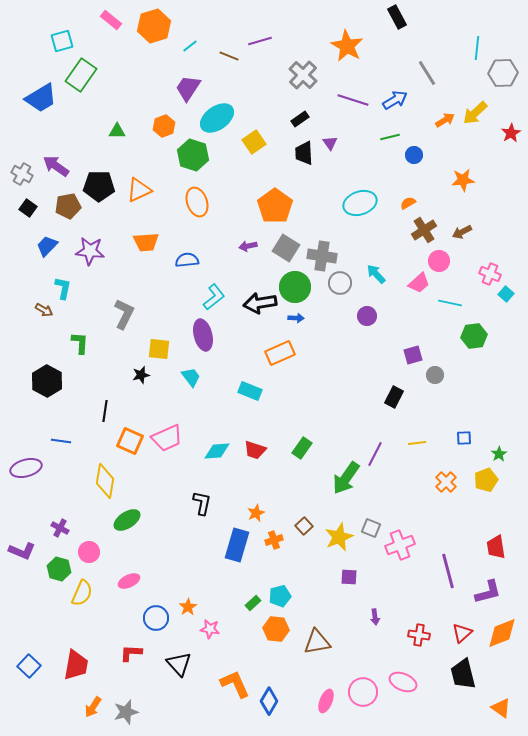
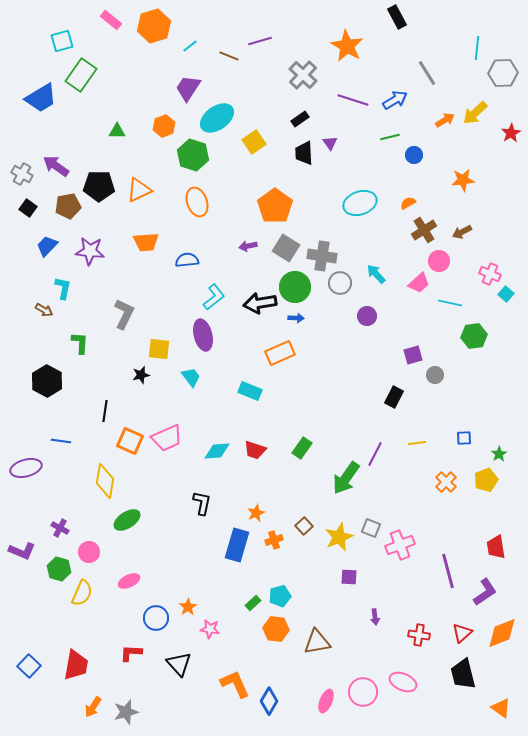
purple L-shape at (488, 592): moved 3 px left; rotated 20 degrees counterclockwise
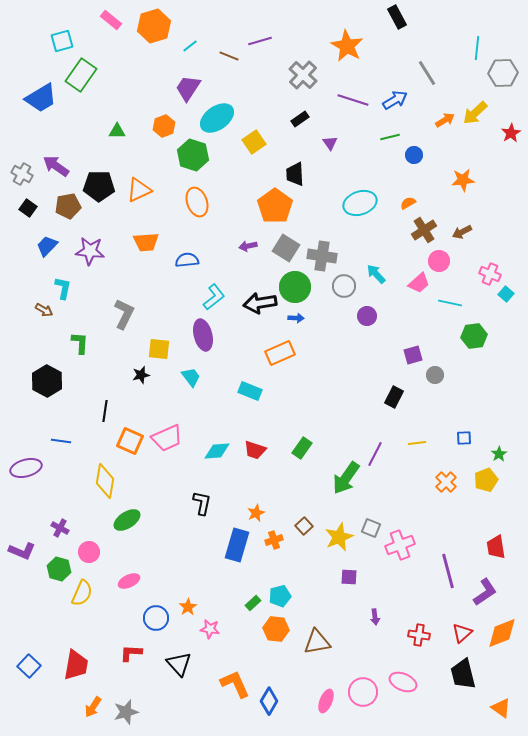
black trapezoid at (304, 153): moved 9 px left, 21 px down
gray circle at (340, 283): moved 4 px right, 3 px down
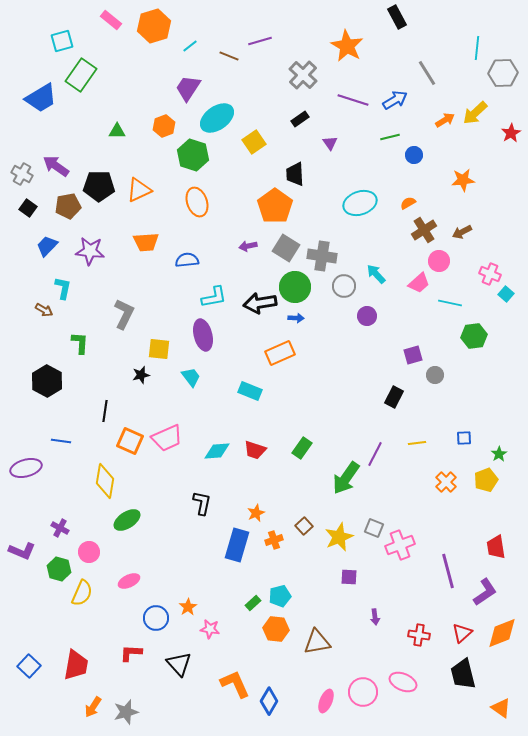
cyan L-shape at (214, 297): rotated 28 degrees clockwise
gray square at (371, 528): moved 3 px right
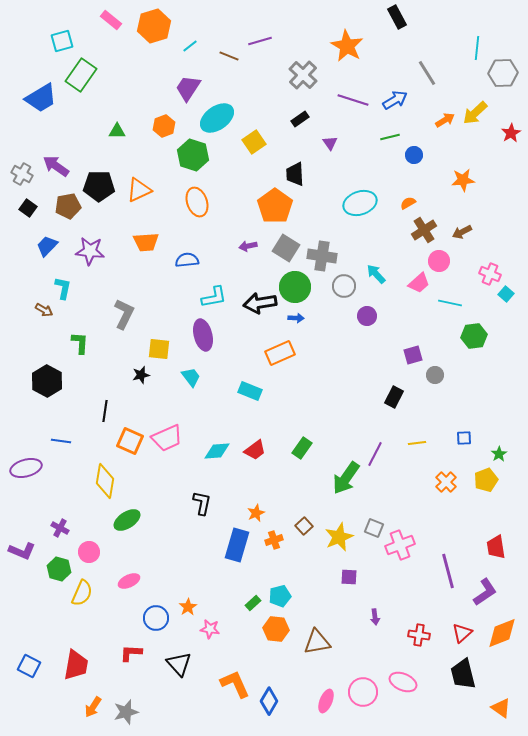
red trapezoid at (255, 450): rotated 55 degrees counterclockwise
blue square at (29, 666): rotated 15 degrees counterclockwise
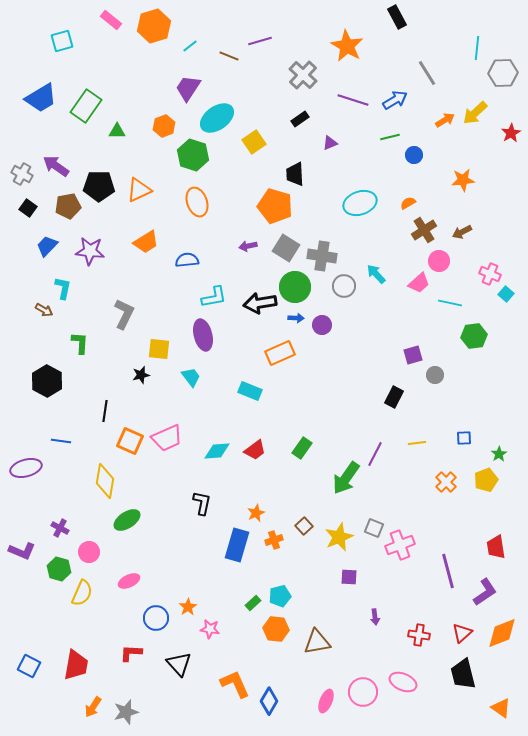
green rectangle at (81, 75): moved 5 px right, 31 px down
purple triangle at (330, 143): rotated 42 degrees clockwise
orange pentagon at (275, 206): rotated 20 degrees counterclockwise
orange trapezoid at (146, 242): rotated 28 degrees counterclockwise
purple circle at (367, 316): moved 45 px left, 9 px down
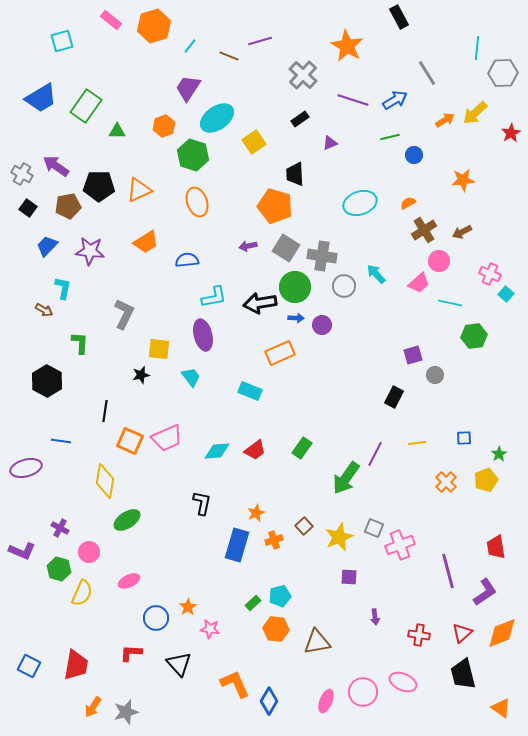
black rectangle at (397, 17): moved 2 px right
cyan line at (190, 46): rotated 14 degrees counterclockwise
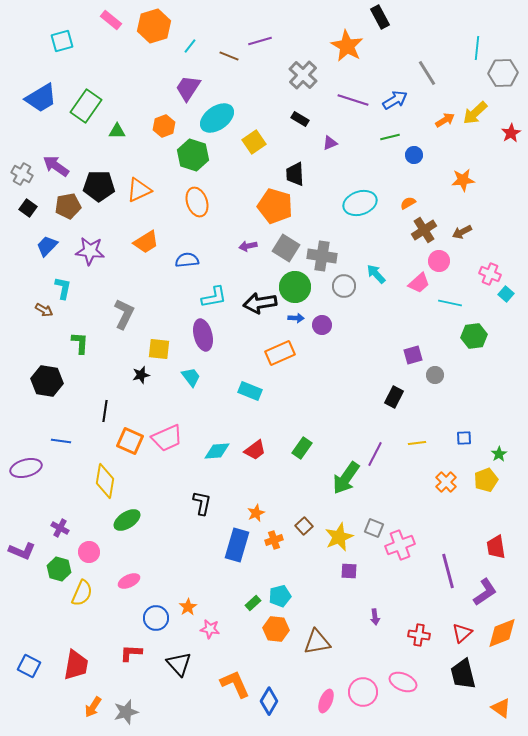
black rectangle at (399, 17): moved 19 px left
black rectangle at (300, 119): rotated 66 degrees clockwise
black hexagon at (47, 381): rotated 20 degrees counterclockwise
purple square at (349, 577): moved 6 px up
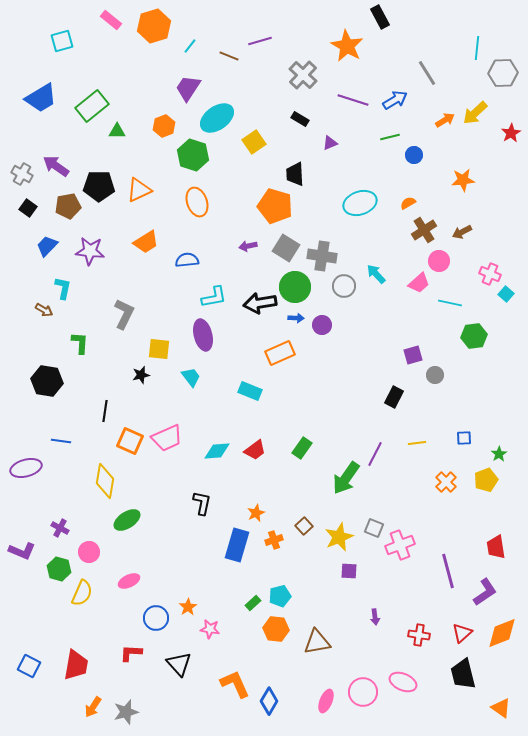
green rectangle at (86, 106): moved 6 px right; rotated 16 degrees clockwise
